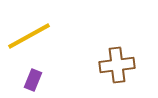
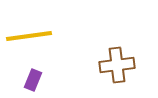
yellow line: rotated 21 degrees clockwise
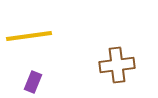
purple rectangle: moved 2 px down
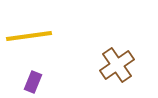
brown cross: rotated 28 degrees counterclockwise
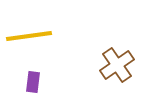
purple rectangle: rotated 15 degrees counterclockwise
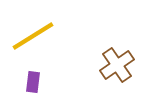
yellow line: moved 4 px right; rotated 24 degrees counterclockwise
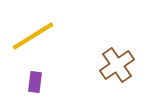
purple rectangle: moved 2 px right
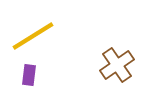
purple rectangle: moved 6 px left, 7 px up
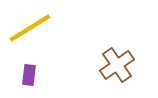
yellow line: moved 3 px left, 8 px up
